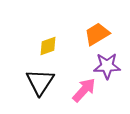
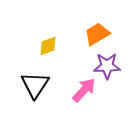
black triangle: moved 5 px left, 3 px down
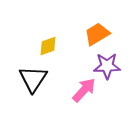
black triangle: moved 2 px left, 6 px up
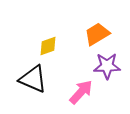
black triangle: rotated 40 degrees counterclockwise
pink arrow: moved 3 px left, 2 px down
